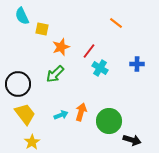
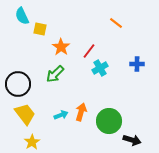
yellow square: moved 2 px left
orange star: rotated 18 degrees counterclockwise
cyan cross: rotated 28 degrees clockwise
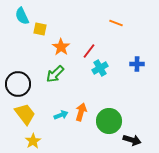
orange line: rotated 16 degrees counterclockwise
yellow star: moved 1 px right, 1 px up
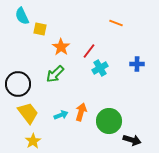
yellow trapezoid: moved 3 px right, 1 px up
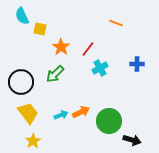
red line: moved 1 px left, 2 px up
black circle: moved 3 px right, 2 px up
orange arrow: rotated 48 degrees clockwise
